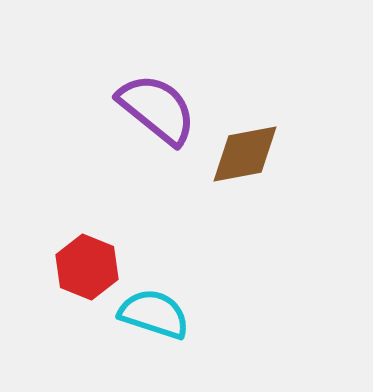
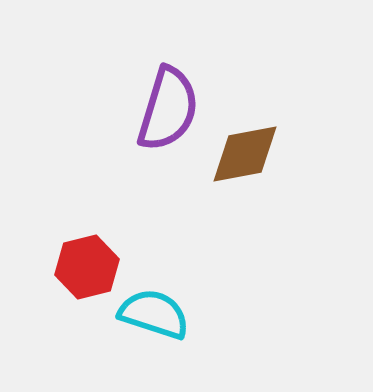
purple semicircle: moved 11 px right; rotated 68 degrees clockwise
red hexagon: rotated 24 degrees clockwise
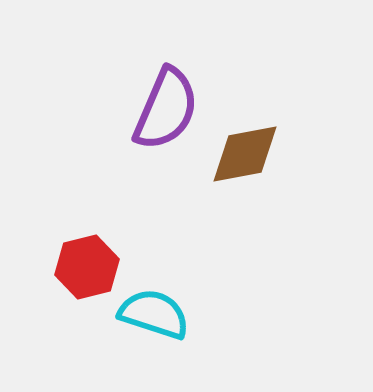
purple semicircle: moved 2 px left; rotated 6 degrees clockwise
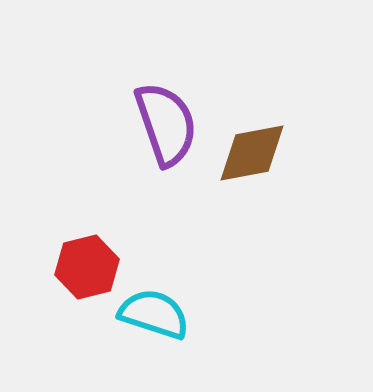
purple semicircle: moved 15 px down; rotated 42 degrees counterclockwise
brown diamond: moved 7 px right, 1 px up
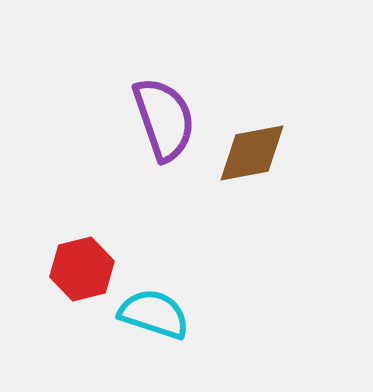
purple semicircle: moved 2 px left, 5 px up
red hexagon: moved 5 px left, 2 px down
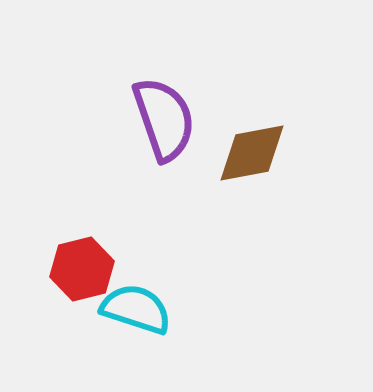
cyan semicircle: moved 18 px left, 5 px up
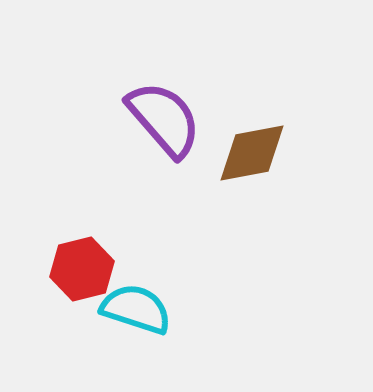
purple semicircle: rotated 22 degrees counterclockwise
